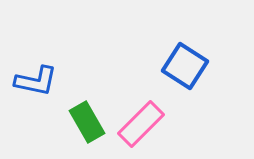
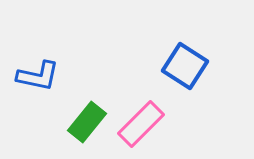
blue L-shape: moved 2 px right, 5 px up
green rectangle: rotated 69 degrees clockwise
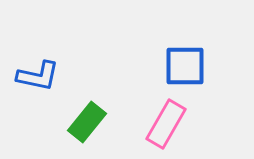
blue square: rotated 33 degrees counterclockwise
pink rectangle: moved 25 px right; rotated 15 degrees counterclockwise
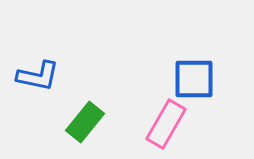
blue square: moved 9 px right, 13 px down
green rectangle: moved 2 px left
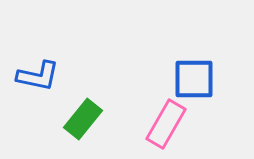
green rectangle: moved 2 px left, 3 px up
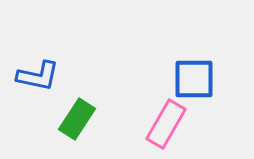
green rectangle: moved 6 px left; rotated 6 degrees counterclockwise
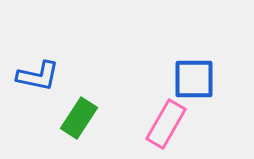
green rectangle: moved 2 px right, 1 px up
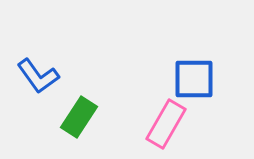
blue L-shape: rotated 42 degrees clockwise
green rectangle: moved 1 px up
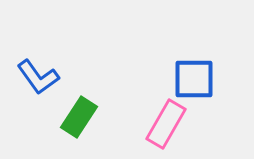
blue L-shape: moved 1 px down
